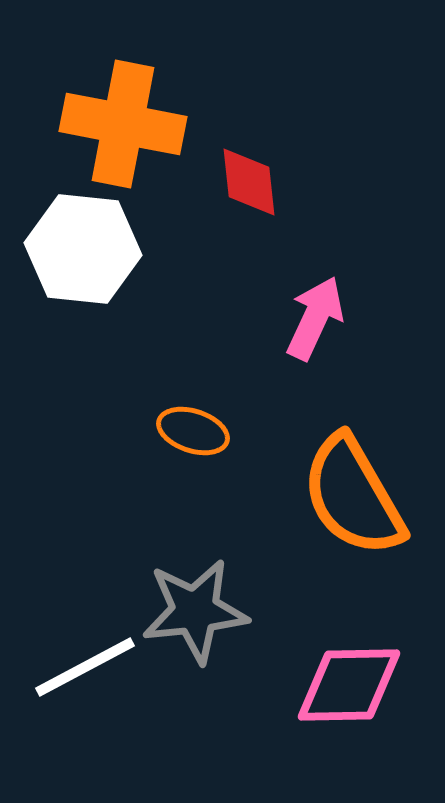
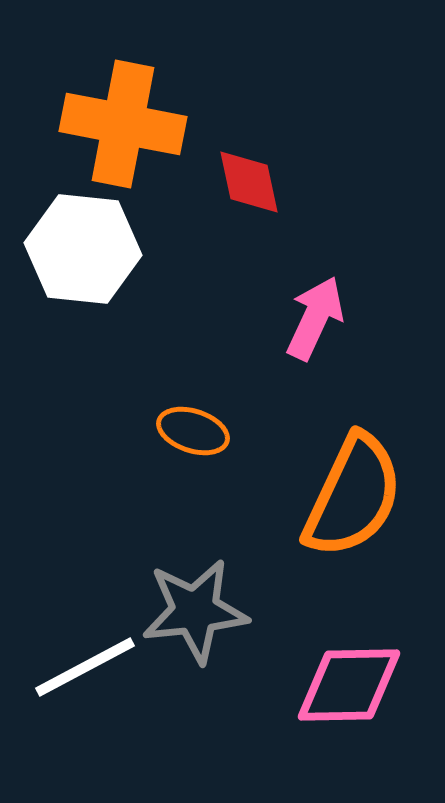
red diamond: rotated 6 degrees counterclockwise
orange semicircle: rotated 125 degrees counterclockwise
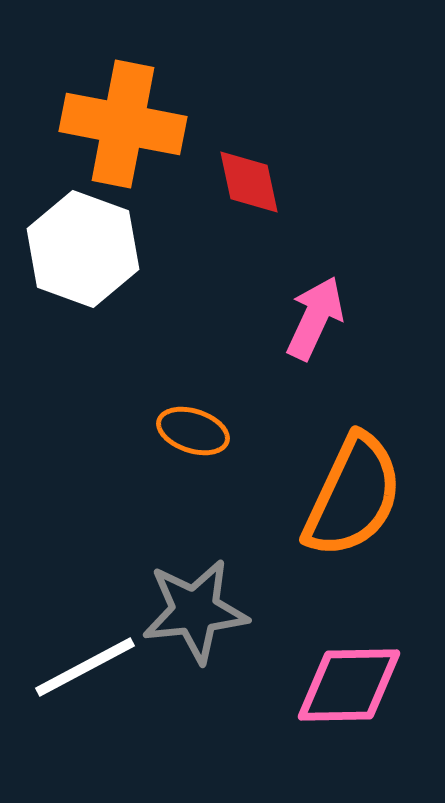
white hexagon: rotated 14 degrees clockwise
